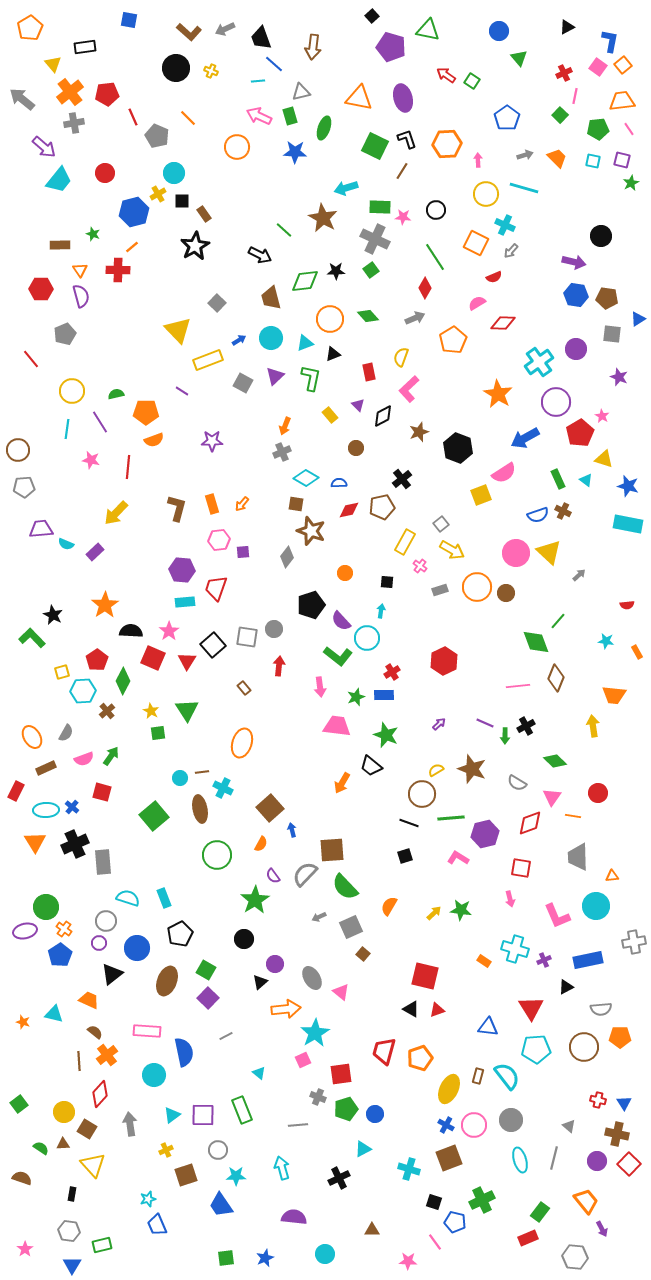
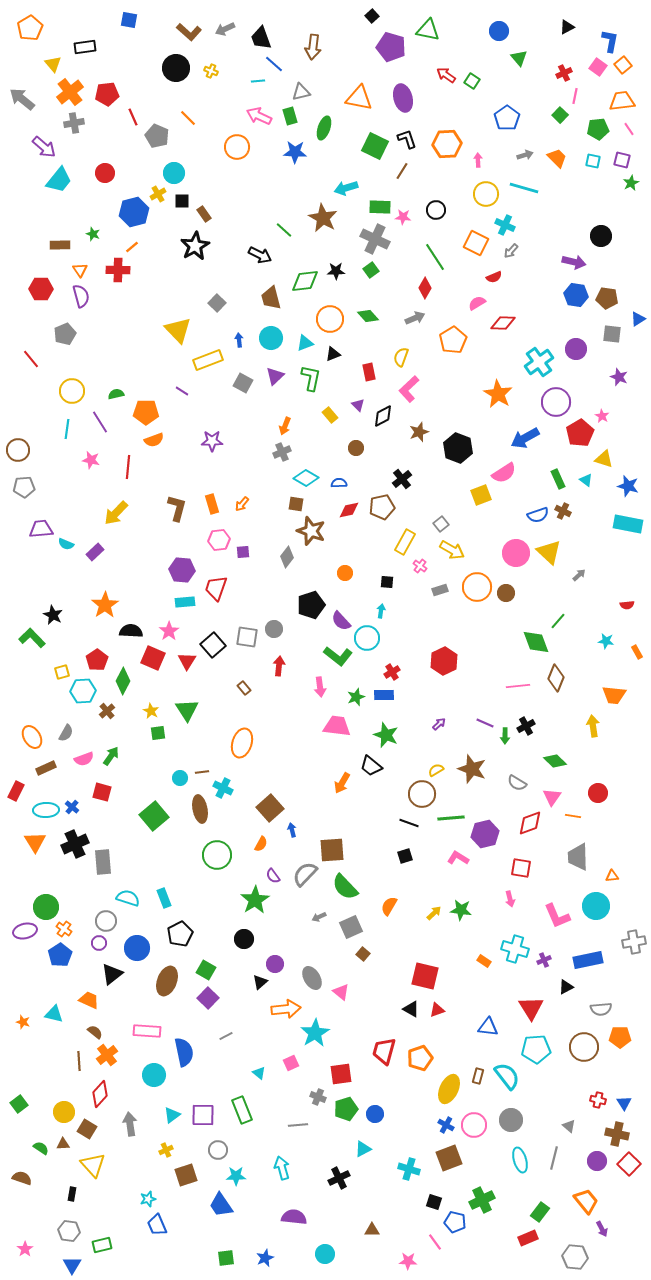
blue arrow at (239, 340): rotated 64 degrees counterclockwise
pink square at (303, 1060): moved 12 px left, 3 px down
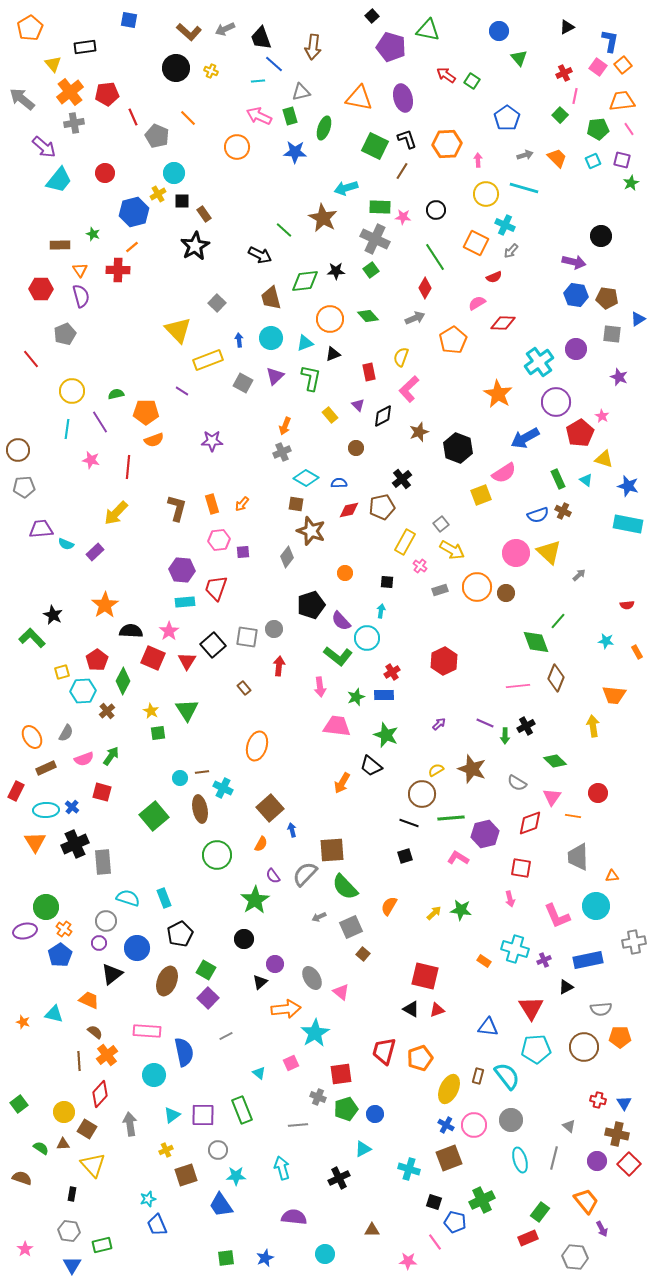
cyan square at (593, 161): rotated 35 degrees counterclockwise
orange ellipse at (242, 743): moved 15 px right, 3 px down
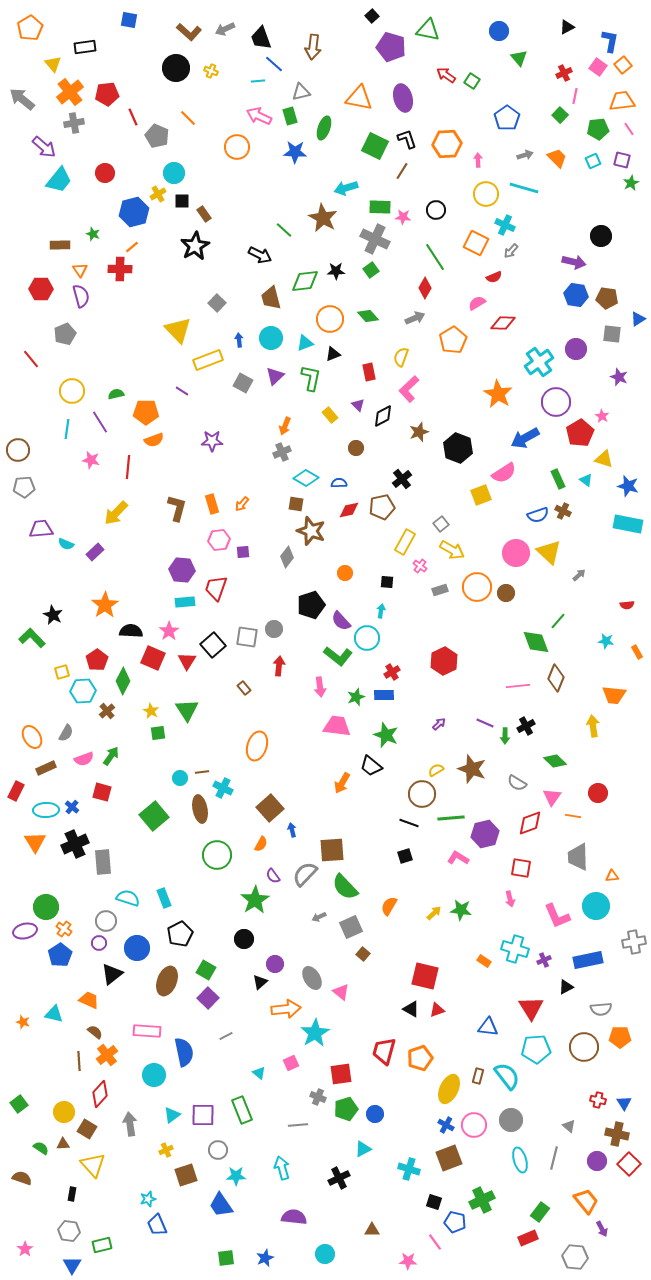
red cross at (118, 270): moved 2 px right, 1 px up
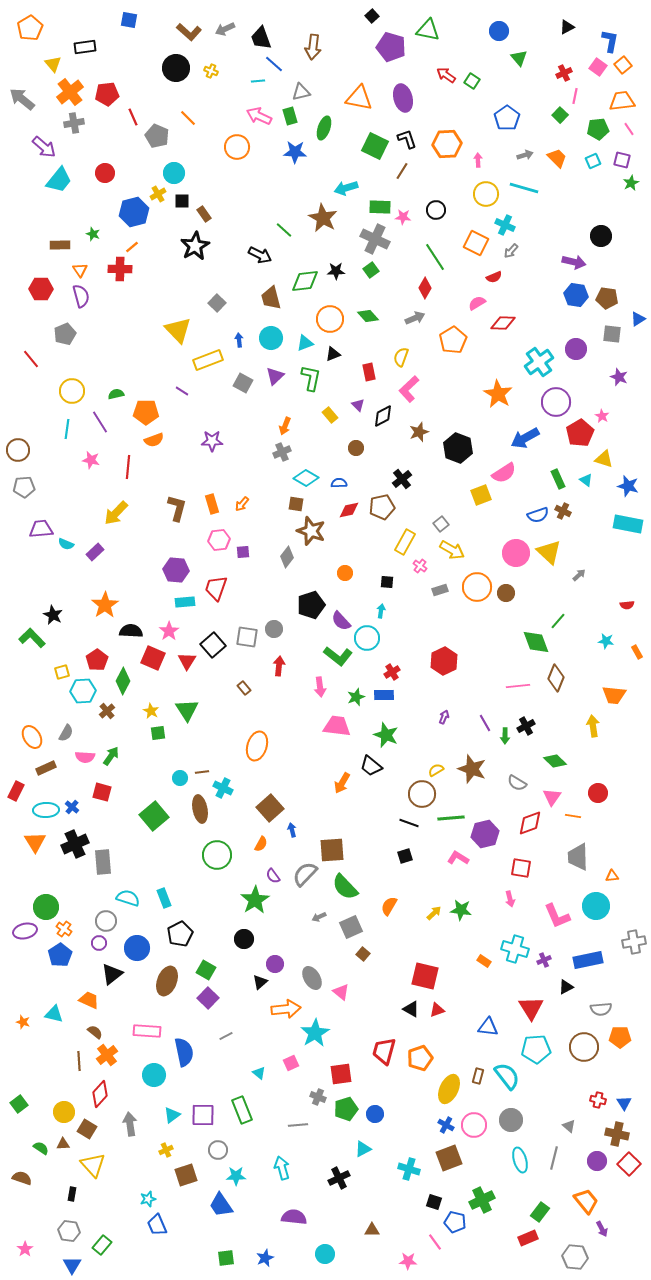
purple hexagon at (182, 570): moved 6 px left
purple line at (485, 723): rotated 36 degrees clockwise
purple arrow at (439, 724): moved 5 px right, 7 px up; rotated 24 degrees counterclockwise
pink semicircle at (84, 759): moved 1 px right, 2 px up; rotated 24 degrees clockwise
green rectangle at (102, 1245): rotated 36 degrees counterclockwise
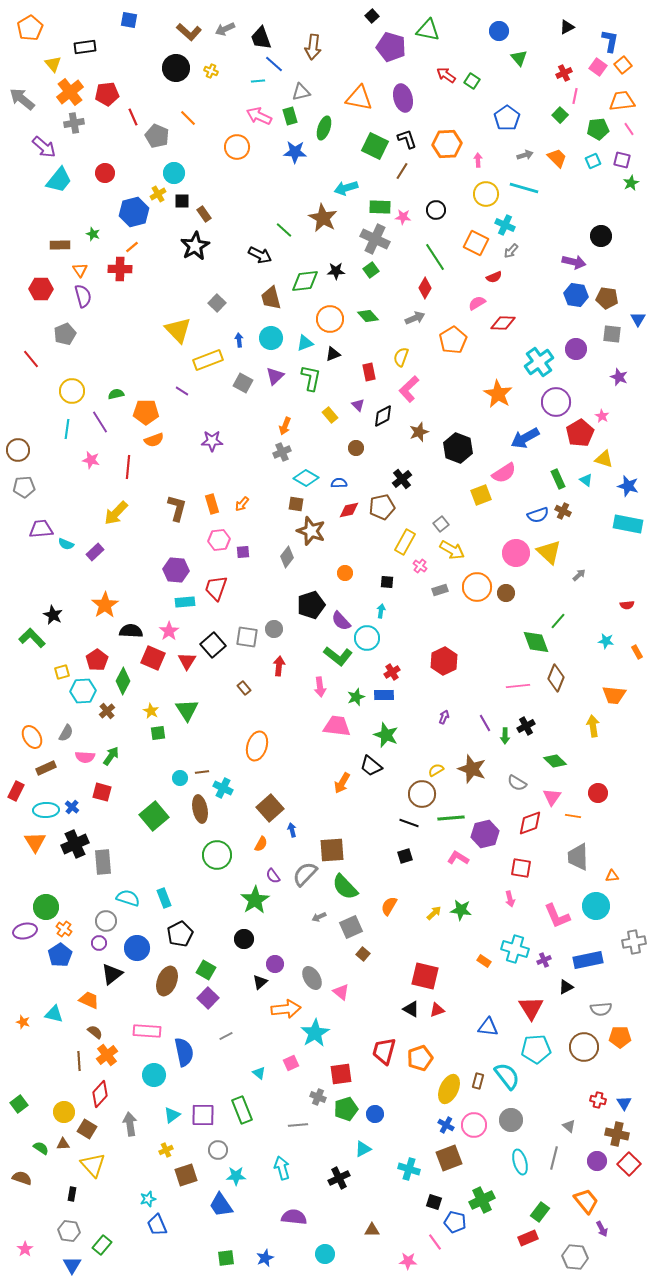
purple semicircle at (81, 296): moved 2 px right
blue triangle at (638, 319): rotated 28 degrees counterclockwise
brown rectangle at (478, 1076): moved 5 px down
cyan ellipse at (520, 1160): moved 2 px down
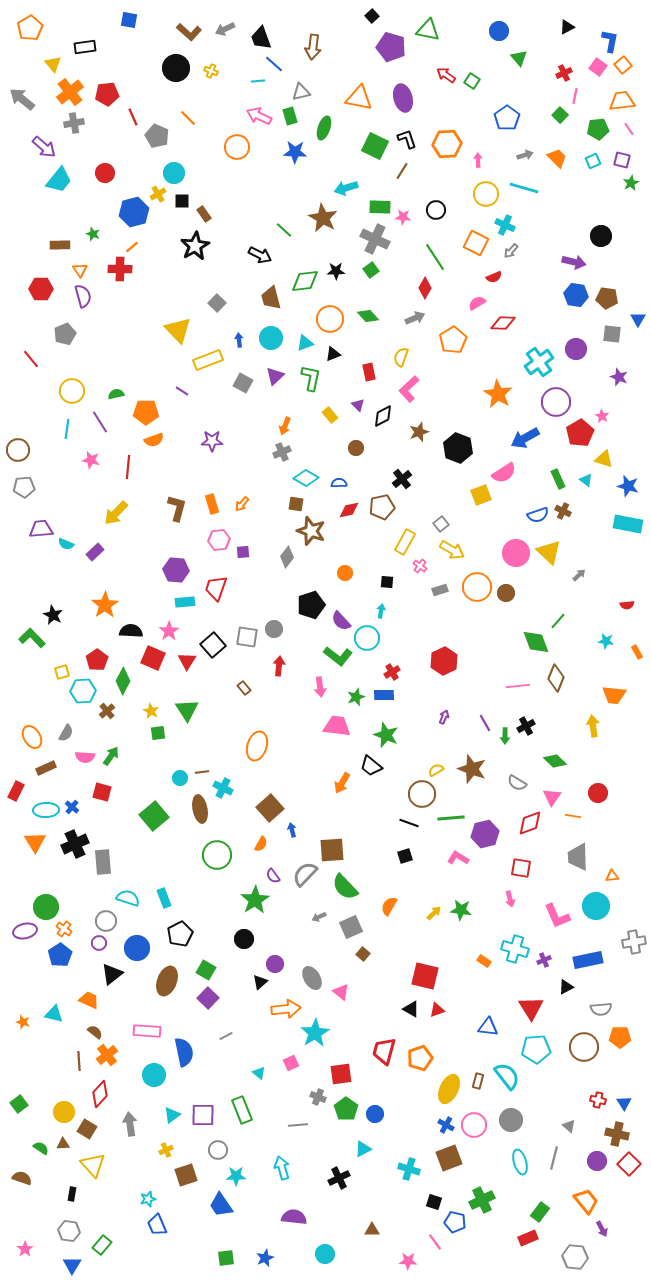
green pentagon at (346, 1109): rotated 20 degrees counterclockwise
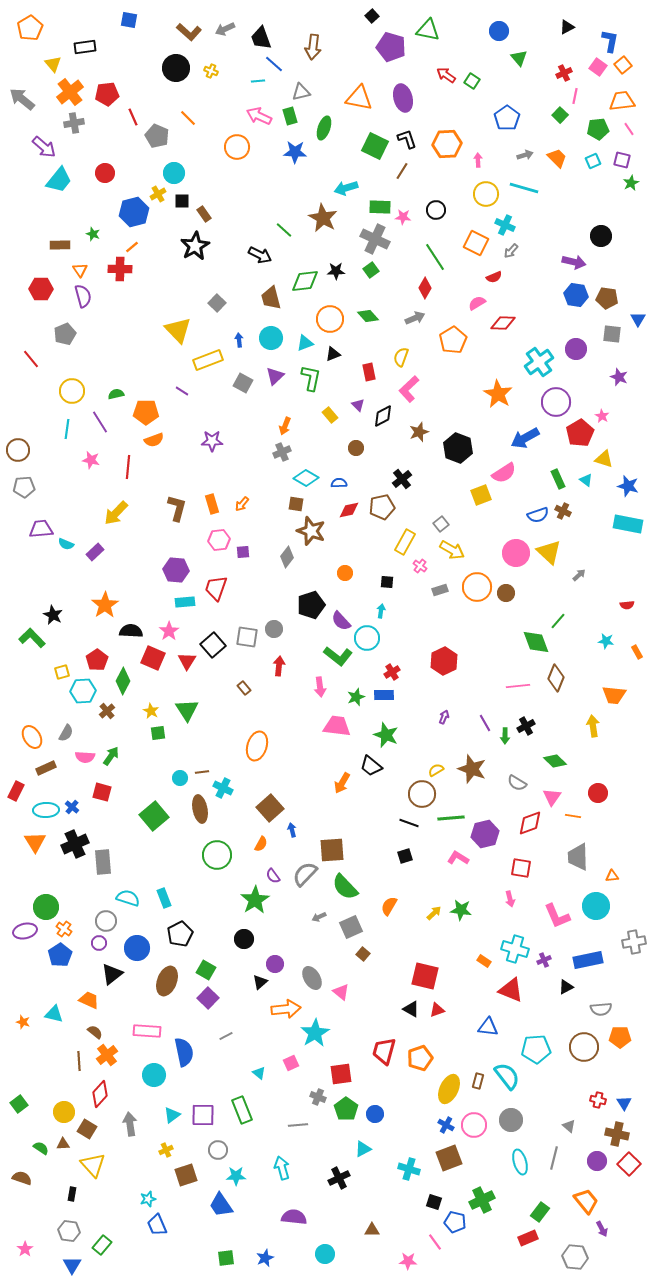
red triangle at (531, 1008): moved 20 px left, 18 px up; rotated 36 degrees counterclockwise
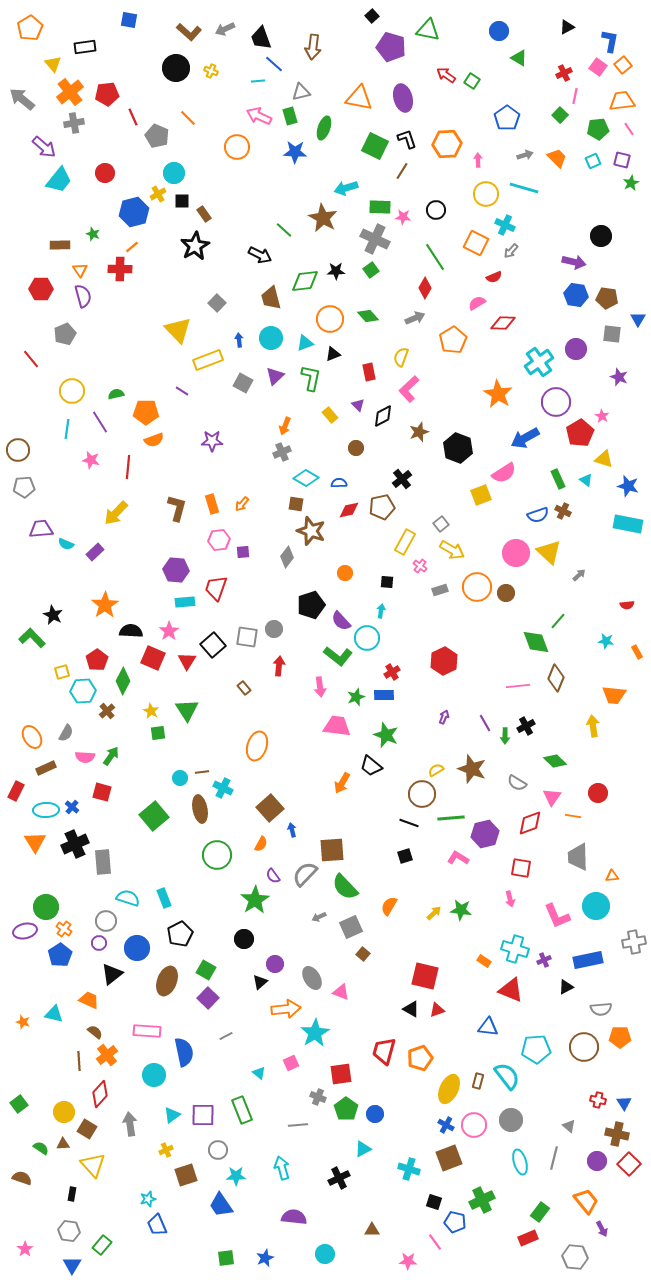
green triangle at (519, 58): rotated 18 degrees counterclockwise
pink triangle at (341, 992): rotated 18 degrees counterclockwise
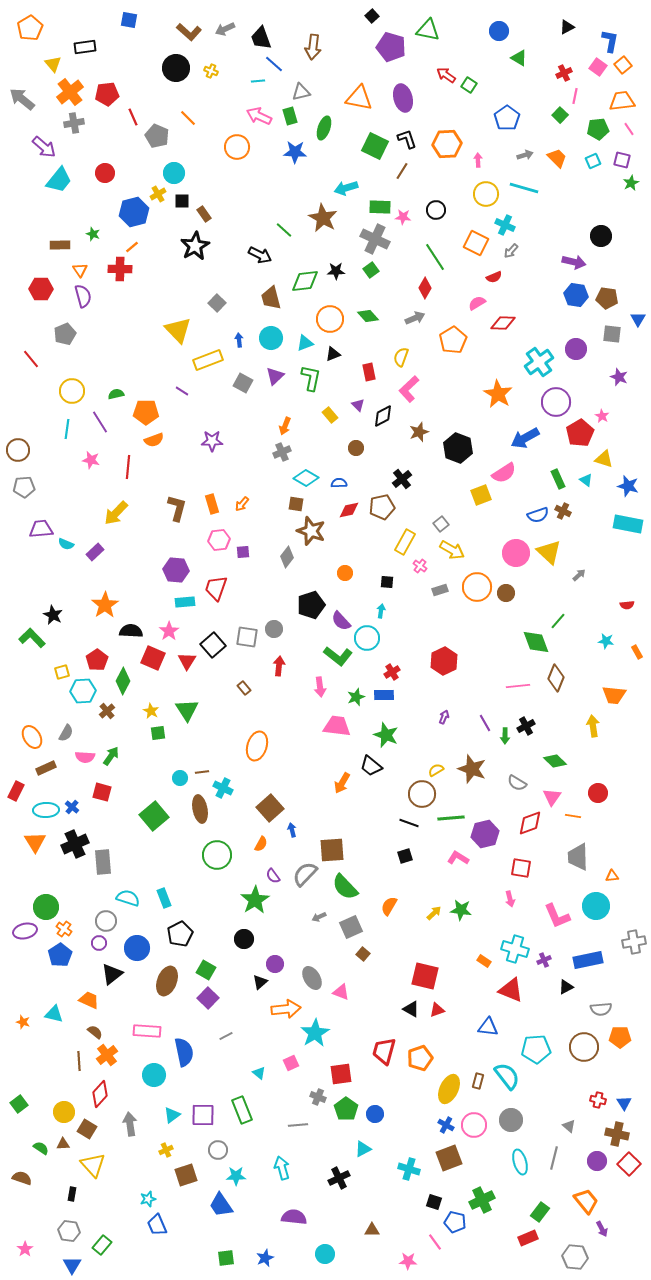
green square at (472, 81): moved 3 px left, 4 px down
